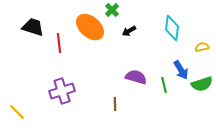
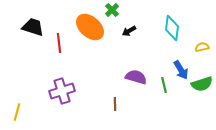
yellow line: rotated 60 degrees clockwise
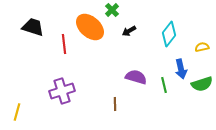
cyan diamond: moved 3 px left, 6 px down; rotated 30 degrees clockwise
red line: moved 5 px right, 1 px down
blue arrow: moved 1 px up; rotated 18 degrees clockwise
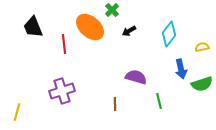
black trapezoid: rotated 130 degrees counterclockwise
green line: moved 5 px left, 16 px down
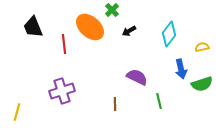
purple semicircle: moved 1 px right; rotated 10 degrees clockwise
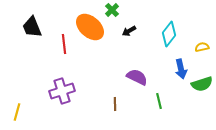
black trapezoid: moved 1 px left
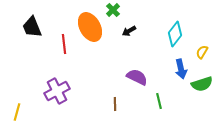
green cross: moved 1 px right
orange ellipse: rotated 20 degrees clockwise
cyan diamond: moved 6 px right
yellow semicircle: moved 5 px down; rotated 48 degrees counterclockwise
purple cross: moved 5 px left; rotated 10 degrees counterclockwise
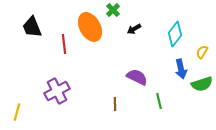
black arrow: moved 5 px right, 2 px up
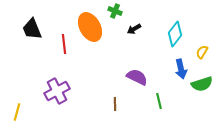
green cross: moved 2 px right, 1 px down; rotated 24 degrees counterclockwise
black trapezoid: moved 2 px down
